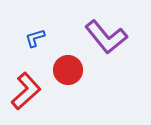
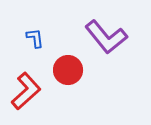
blue L-shape: rotated 100 degrees clockwise
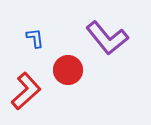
purple L-shape: moved 1 px right, 1 px down
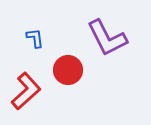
purple L-shape: rotated 12 degrees clockwise
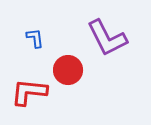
red L-shape: moved 3 px right, 1 px down; rotated 132 degrees counterclockwise
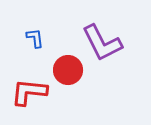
purple L-shape: moved 5 px left, 5 px down
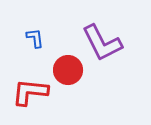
red L-shape: moved 1 px right
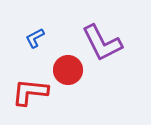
blue L-shape: rotated 110 degrees counterclockwise
